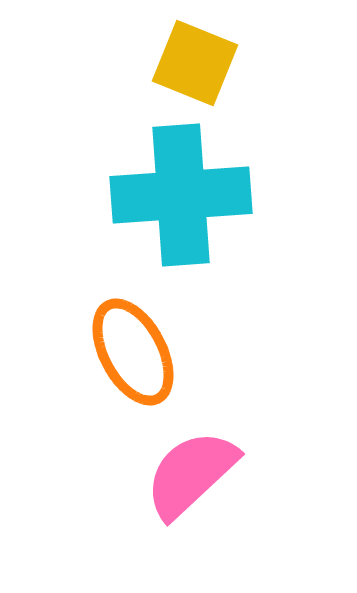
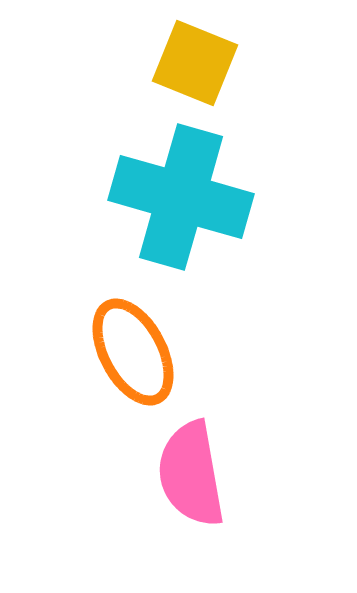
cyan cross: moved 2 px down; rotated 20 degrees clockwise
pink semicircle: rotated 57 degrees counterclockwise
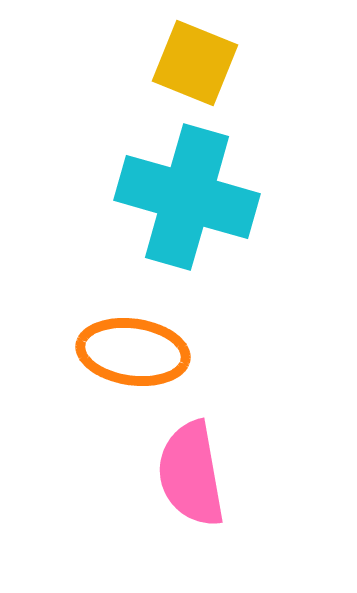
cyan cross: moved 6 px right
orange ellipse: rotated 54 degrees counterclockwise
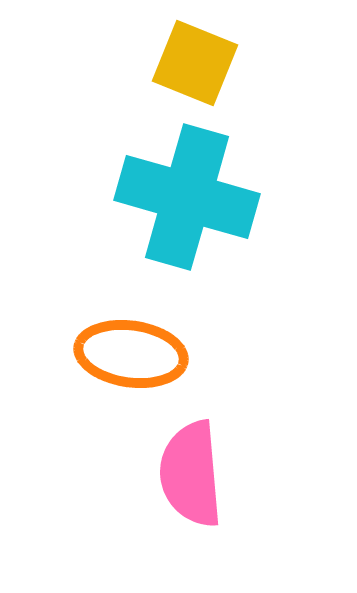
orange ellipse: moved 2 px left, 2 px down
pink semicircle: rotated 5 degrees clockwise
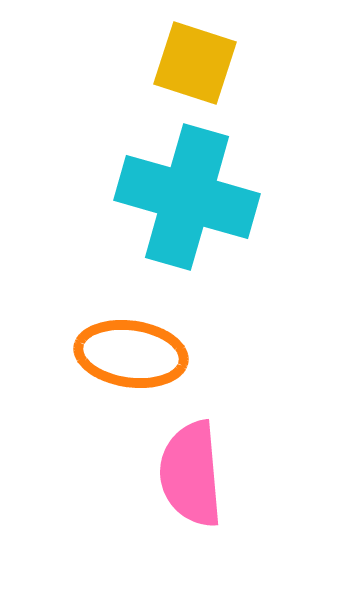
yellow square: rotated 4 degrees counterclockwise
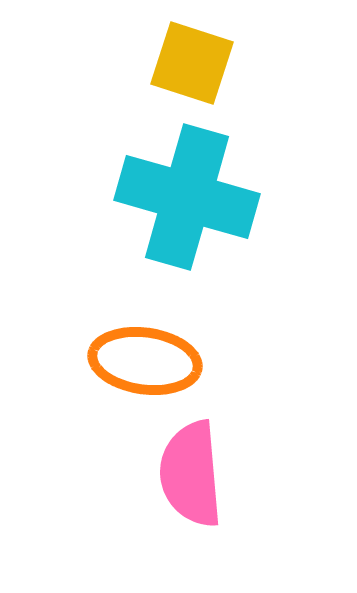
yellow square: moved 3 px left
orange ellipse: moved 14 px right, 7 px down
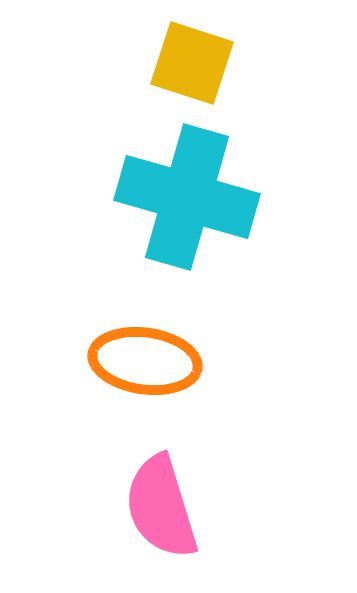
pink semicircle: moved 30 px left, 33 px down; rotated 12 degrees counterclockwise
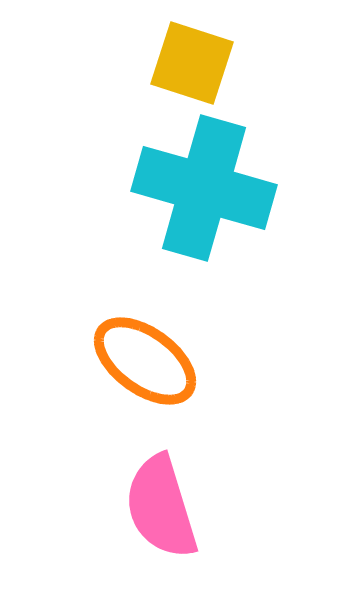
cyan cross: moved 17 px right, 9 px up
orange ellipse: rotated 28 degrees clockwise
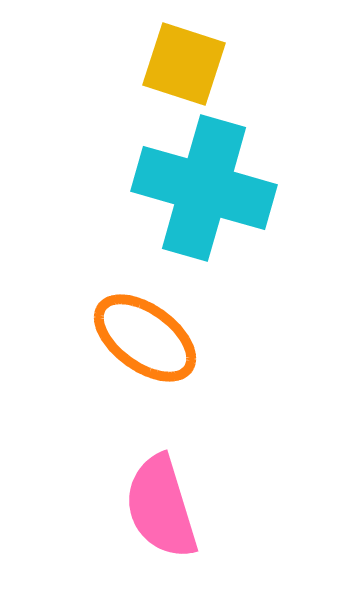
yellow square: moved 8 px left, 1 px down
orange ellipse: moved 23 px up
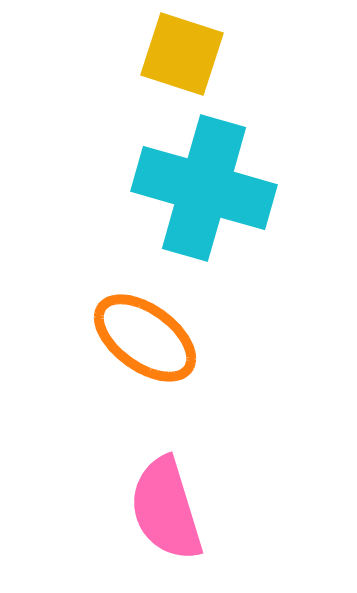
yellow square: moved 2 px left, 10 px up
pink semicircle: moved 5 px right, 2 px down
